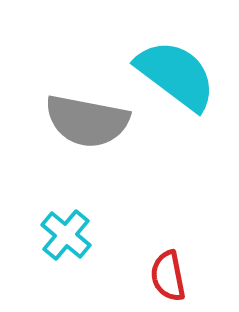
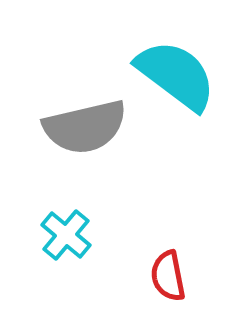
gray semicircle: moved 2 px left, 6 px down; rotated 24 degrees counterclockwise
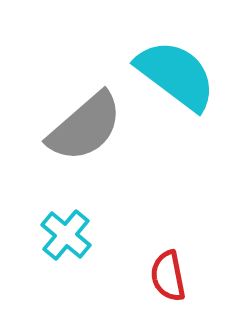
gray semicircle: rotated 28 degrees counterclockwise
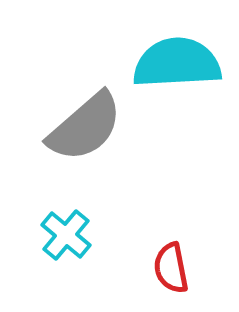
cyan semicircle: moved 1 px right, 12 px up; rotated 40 degrees counterclockwise
red semicircle: moved 3 px right, 8 px up
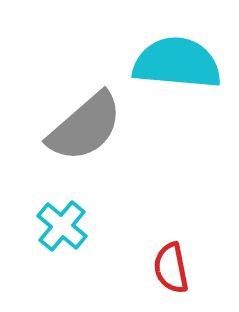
cyan semicircle: rotated 8 degrees clockwise
cyan cross: moved 4 px left, 9 px up
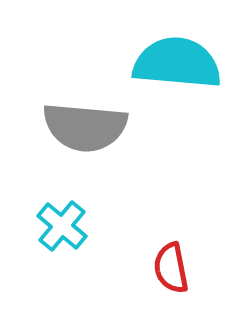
gray semicircle: rotated 46 degrees clockwise
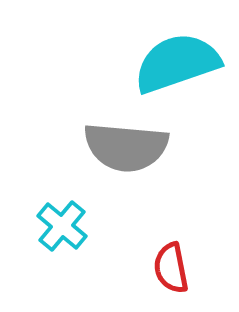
cyan semicircle: rotated 24 degrees counterclockwise
gray semicircle: moved 41 px right, 20 px down
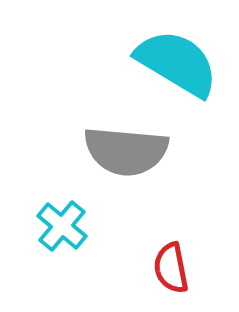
cyan semicircle: rotated 50 degrees clockwise
gray semicircle: moved 4 px down
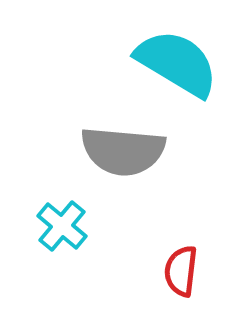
gray semicircle: moved 3 px left
red semicircle: moved 10 px right, 3 px down; rotated 18 degrees clockwise
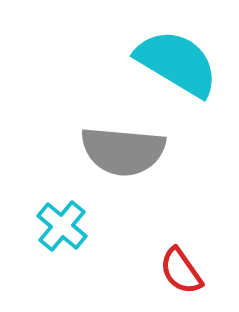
red semicircle: rotated 42 degrees counterclockwise
